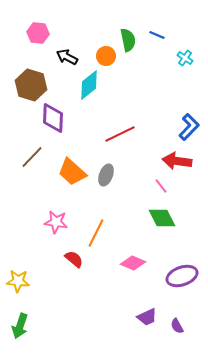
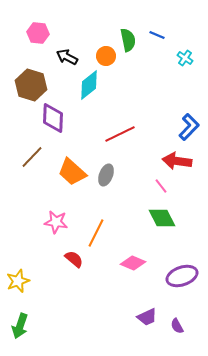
yellow star: rotated 25 degrees counterclockwise
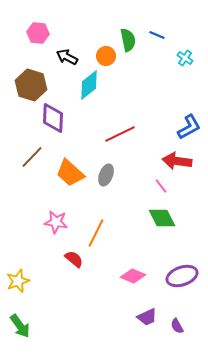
blue L-shape: rotated 16 degrees clockwise
orange trapezoid: moved 2 px left, 1 px down
pink diamond: moved 13 px down
green arrow: rotated 55 degrees counterclockwise
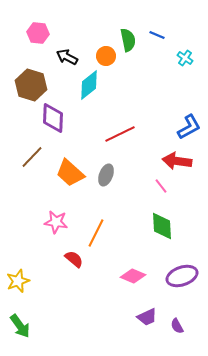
green diamond: moved 8 px down; rotated 24 degrees clockwise
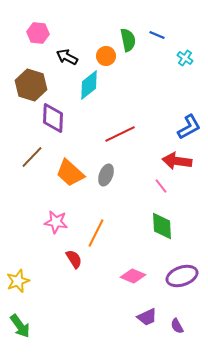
red semicircle: rotated 18 degrees clockwise
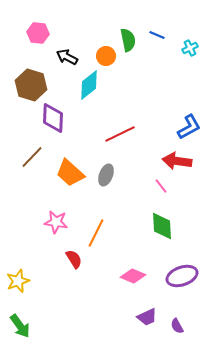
cyan cross: moved 5 px right, 10 px up; rotated 28 degrees clockwise
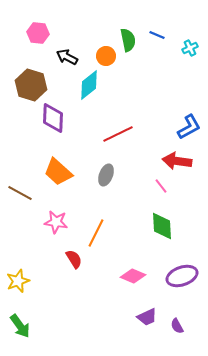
red line: moved 2 px left
brown line: moved 12 px left, 36 px down; rotated 75 degrees clockwise
orange trapezoid: moved 12 px left, 1 px up
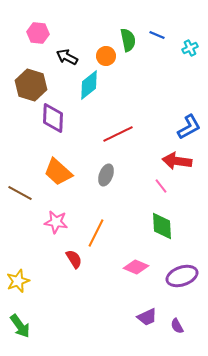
pink diamond: moved 3 px right, 9 px up
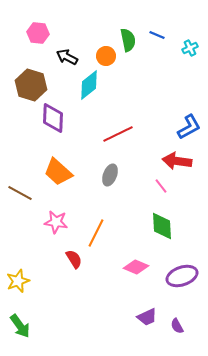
gray ellipse: moved 4 px right
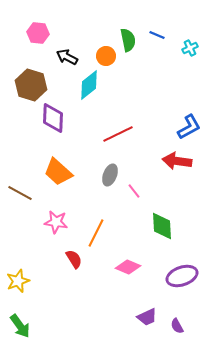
pink line: moved 27 px left, 5 px down
pink diamond: moved 8 px left
